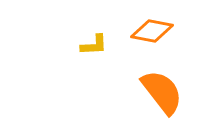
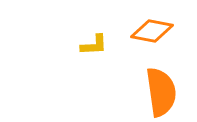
orange semicircle: moved 1 px left; rotated 30 degrees clockwise
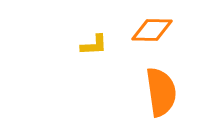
orange diamond: moved 1 px up; rotated 9 degrees counterclockwise
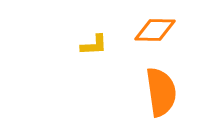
orange diamond: moved 3 px right
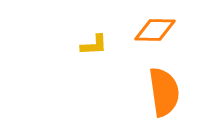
orange semicircle: moved 3 px right
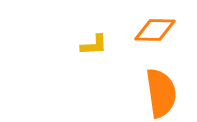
orange semicircle: moved 3 px left, 1 px down
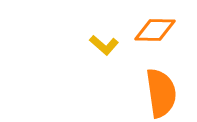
yellow L-shape: moved 10 px right; rotated 44 degrees clockwise
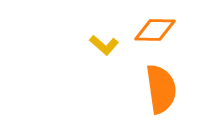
orange semicircle: moved 4 px up
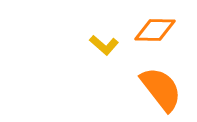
orange semicircle: rotated 30 degrees counterclockwise
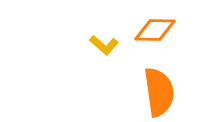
orange semicircle: moved 2 px left, 3 px down; rotated 30 degrees clockwise
